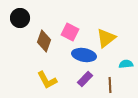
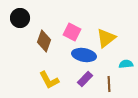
pink square: moved 2 px right
yellow L-shape: moved 2 px right
brown line: moved 1 px left, 1 px up
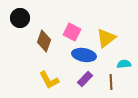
cyan semicircle: moved 2 px left
brown line: moved 2 px right, 2 px up
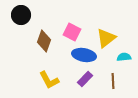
black circle: moved 1 px right, 3 px up
cyan semicircle: moved 7 px up
brown line: moved 2 px right, 1 px up
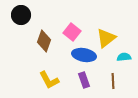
pink square: rotated 12 degrees clockwise
purple rectangle: moved 1 px left, 1 px down; rotated 63 degrees counterclockwise
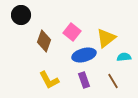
blue ellipse: rotated 25 degrees counterclockwise
brown line: rotated 28 degrees counterclockwise
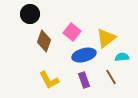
black circle: moved 9 px right, 1 px up
cyan semicircle: moved 2 px left
brown line: moved 2 px left, 4 px up
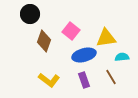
pink square: moved 1 px left, 1 px up
yellow triangle: rotated 30 degrees clockwise
yellow L-shape: rotated 25 degrees counterclockwise
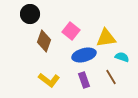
cyan semicircle: rotated 24 degrees clockwise
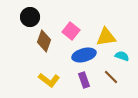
black circle: moved 3 px down
yellow triangle: moved 1 px up
cyan semicircle: moved 1 px up
brown line: rotated 14 degrees counterclockwise
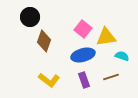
pink square: moved 12 px right, 2 px up
blue ellipse: moved 1 px left
brown line: rotated 63 degrees counterclockwise
